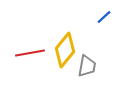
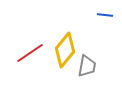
blue line: moved 1 px right, 2 px up; rotated 49 degrees clockwise
red line: rotated 24 degrees counterclockwise
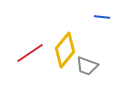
blue line: moved 3 px left, 2 px down
gray trapezoid: rotated 100 degrees clockwise
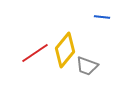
red line: moved 5 px right
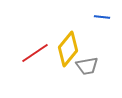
yellow diamond: moved 3 px right, 1 px up
gray trapezoid: rotated 30 degrees counterclockwise
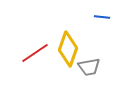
yellow diamond: rotated 20 degrees counterclockwise
gray trapezoid: moved 2 px right, 1 px down
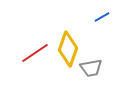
blue line: rotated 35 degrees counterclockwise
gray trapezoid: moved 2 px right, 1 px down
